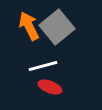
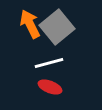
orange arrow: moved 1 px right, 2 px up
white line: moved 6 px right, 3 px up
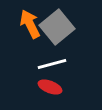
white line: moved 3 px right, 1 px down
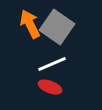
gray square: rotated 16 degrees counterclockwise
white line: rotated 8 degrees counterclockwise
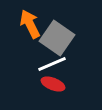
gray square: moved 11 px down
red ellipse: moved 3 px right, 3 px up
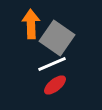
orange arrow: moved 1 px right; rotated 24 degrees clockwise
red ellipse: moved 2 px right, 1 px down; rotated 60 degrees counterclockwise
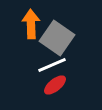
white line: moved 1 px down
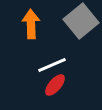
gray square: moved 24 px right, 17 px up; rotated 16 degrees clockwise
red ellipse: rotated 10 degrees counterclockwise
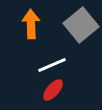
gray square: moved 4 px down
red ellipse: moved 2 px left, 5 px down
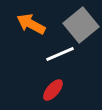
orange arrow: rotated 60 degrees counterclockwise
white line: moved 8 px right, 11 px up
